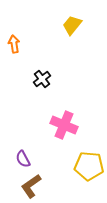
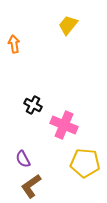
yellow trapezoid: moved 4 px left
black cross: moved 9 px left, 26 px down; rotated 24 degrees counterclockwise
yellow pentagon: moved 4 px left, 3 px up
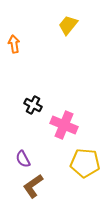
brown L-shape: moved 2 px right
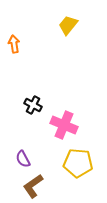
yellow pentagon: moved 7 px left
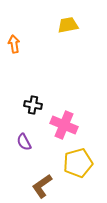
yellow trapezoid: rotated 40 degrees clockwise
black cross: rotated 18 degrees counterclockwise
purple semicircle: moved 1 px right, 17 px up
yellow pentagon: rotated 20 degrees counterclockwise
brown L-shape: moved 9 px right
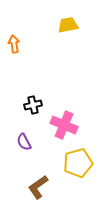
black cross: rotated 24 degrees counterclockwise
brown L-shape: moved 4 px left, 1 px down
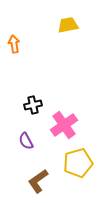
pink cross: rotated 32 degrees clockwise
purple semicircle: moved 2 px right, 1 px up
brown L-shape: moved 6 px up
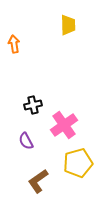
yellow trapezoid: rotated 100 degrees clockwise
